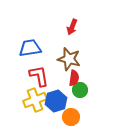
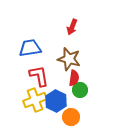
blue hexagon: rotated 15 degrees counterclockwise
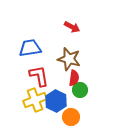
red arrow: rotated 84 degrees counterclockwise
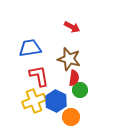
yellow cross: moved 1 px left, 1 px down
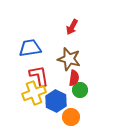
red arrow: rotated 91 degrees clockwise
yellow cross: moved 8 px up
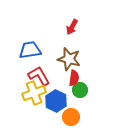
blue trapezoid: moved 2 px down
red L-shape: rotated 20 degrees counterclockwise
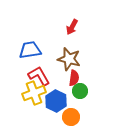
green circle: moved 1 px down
